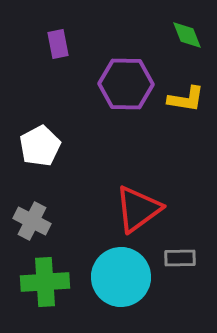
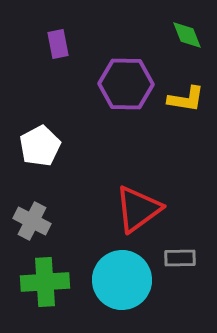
cyan circle: moved 1 px right, 3 px down
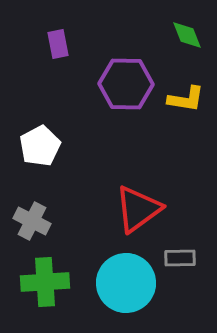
cyan circle: moved 4 px right, 3 px down
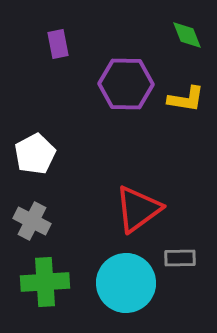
white pentagon: moved 5 px left, 8 px down
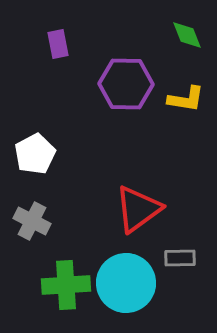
green cross: moved 21 px right, 3 px down
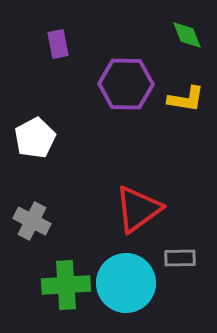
white pentagon: moved 16 px up
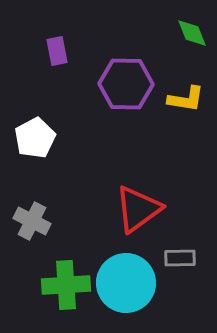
green diamond: moved 5 px right, 2 px up
purple rectangle: moved 1 px left, 7 px down
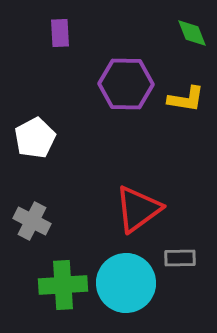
purple rectangle: moved 3 px right, 18 px up; rotated 8 degrees clockwise
green cross: moved 3 px left
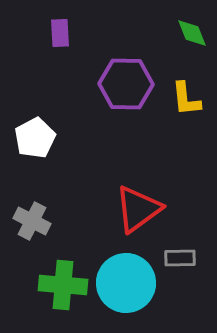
yellow L-shape: rotated 75 degrees clockwise
green cross: rotated 9 degrees clockwise
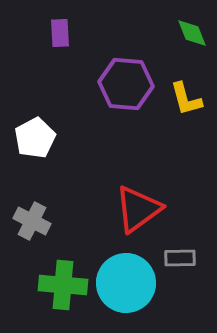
purple hexagon: rotated 4 degrees clockwise
yellow L-shape: rotated 9 degrees counterclockwise
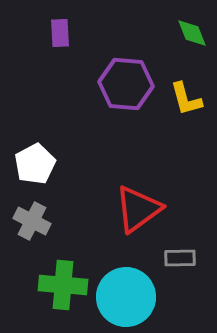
white pentagon: moved 26 px down
cyan circle: moved 14 px down
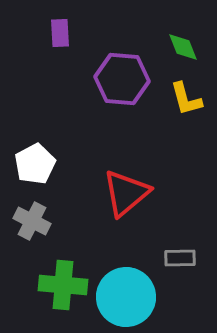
green diamond: moved 9 px left, 14 px down
purple hexagon: moved 4 px left, 5 px up
red triangle: moved 12 px left, 16 px up; rotated 4 degrees counterclockwise
